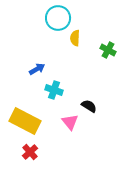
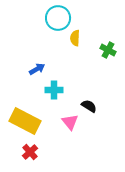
cyan cross: rotated 18 degrees counterclockwise
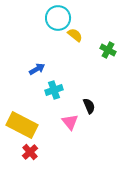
yellow semicircle: moved 3 px up; rotated 126 degrees clockwise
cyan cross: rotated 18 degrees counterclockwise
black semicircle: rotated 35 degrees clockwise
yellow rectangle: moved 3 px left, 4 px down
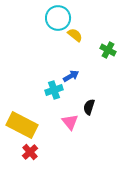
blue arrow: moved 34 px right, 7 px down
black semicircle: moved 1 px down; rotated 140 degrees counterclockwise
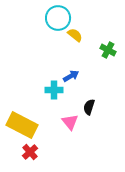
cyan cross: rotated 18 degrees clockwise
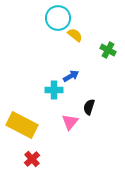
pink triangle: rotated 18 degrees clockwise
red cross: moved 2 px right, 7 px down
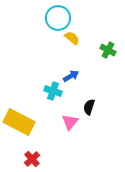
yellow semicircle: moved 3 px left, 3 px down
cyan cross: moved 1 px left, 1 px down; rotated 18 degrees clockwise
yellow rectangle: moved 3 px left, 3 px up
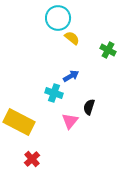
cyan cross: moved 1 px right, 2 px down
pink triangle: moved 1 px up
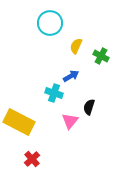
cyan circle: moved 8 px left, 5 px down
yellow semicircle: moved 4 px right, 8 px down; rotated 105 degrees counterclockwise
green cross: moved 7 px left, 6 px down
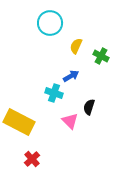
pink triangle: rotated 24 degrees counterclockwise
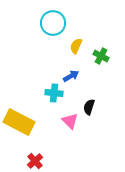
cyan circle: moved 3 px right
cyan cross: rotated 12 degrees counterclockwise
red cross: moved 3 px right, 2 px down
